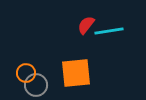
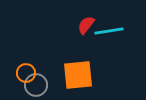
orange square: moved 2 px right, 2 px down
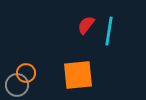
cyan line: rotated 72 degrees counterclockwise
gray circle: moved 19 px left
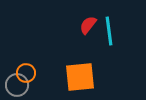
red semicircle: moved 2 px right
cyan line: rotated 16 degrees counterclockwise
orange square: moved 2 px right, 2 px down
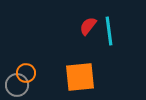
red semicircle: moved 1 px down
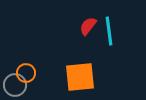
gray circle: moved 2 px left
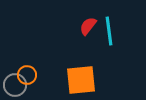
orange circle: moved 1 px right, 2 px down
orange square: moved 1 px right, 3 px down
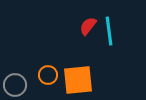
orange circle: moved 21 px right
orange square: moved 3 px left
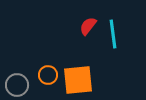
cyan line: moved 4 px right, 3 px down
gray circle: moved 2 px right
